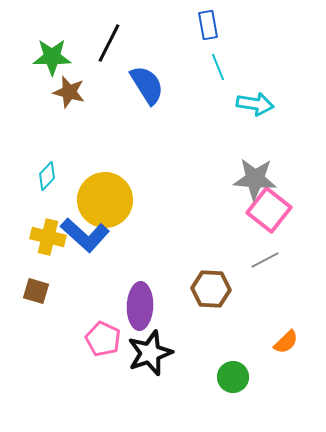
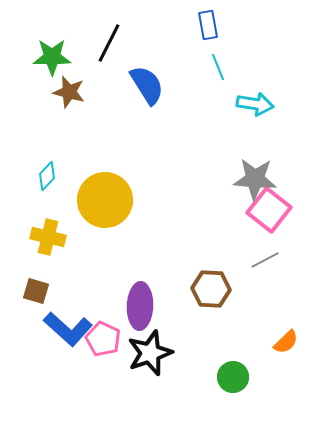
blue L-shape: moved 17 px left, 94 px down
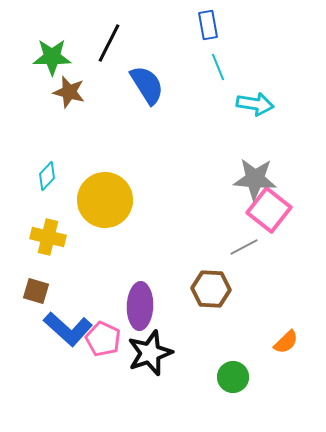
gray line: moved 21 px left, 13 px up
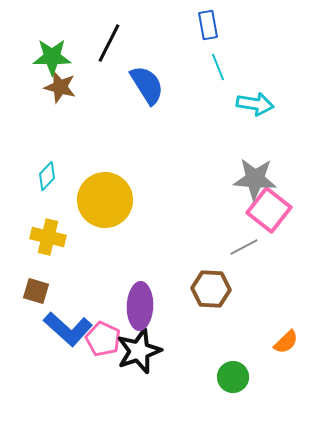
brown star: moved 9 px left, 5 px up
black star: moved 11 px left, 2 px up
